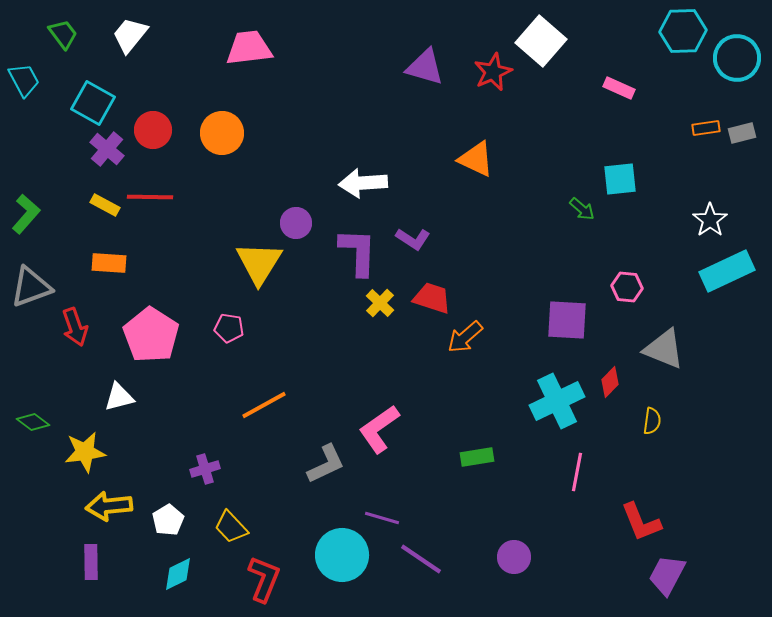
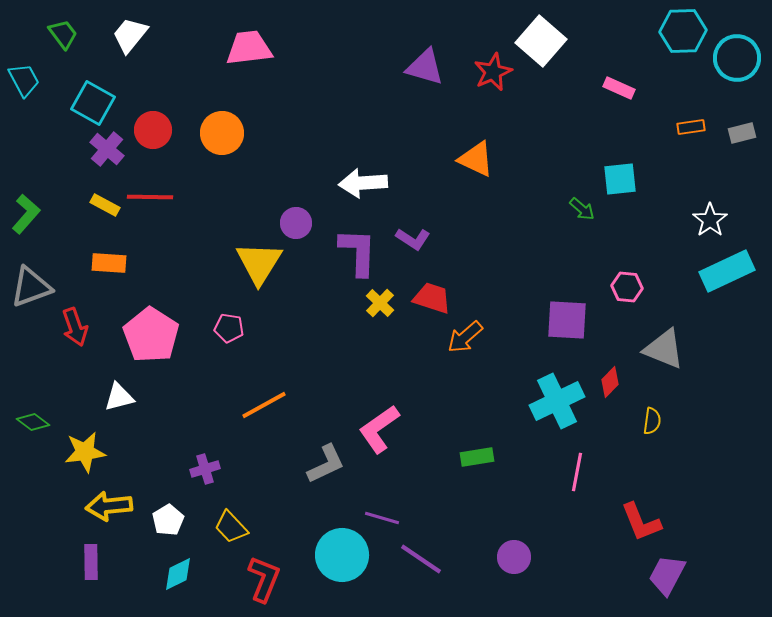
orange rectangle at (706, 128): moved 15 px left, 1 px up
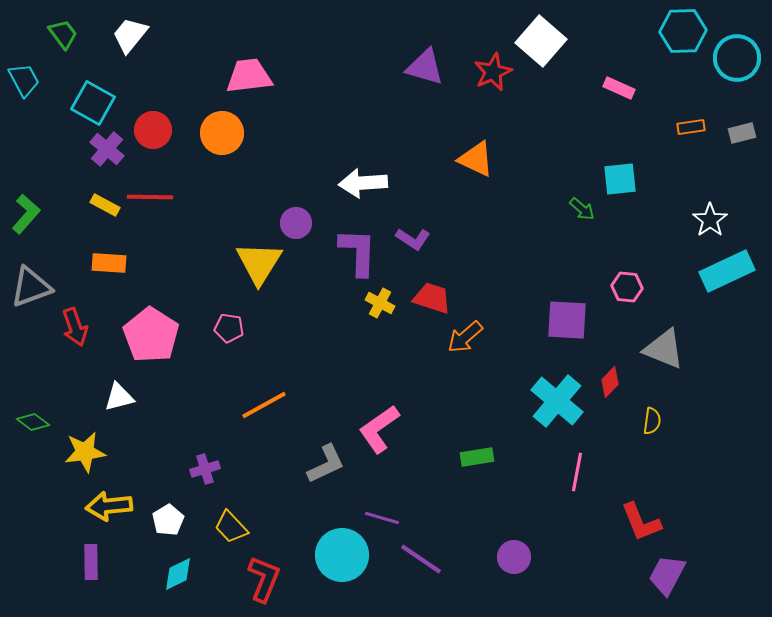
pink trapezoid at (249, 48): moved 28 px down
yellow cross at (380, 303): rotated 16 degrees counterclockwise
cyan cross at (557, 401): rotated 24 degrees counterclockwise
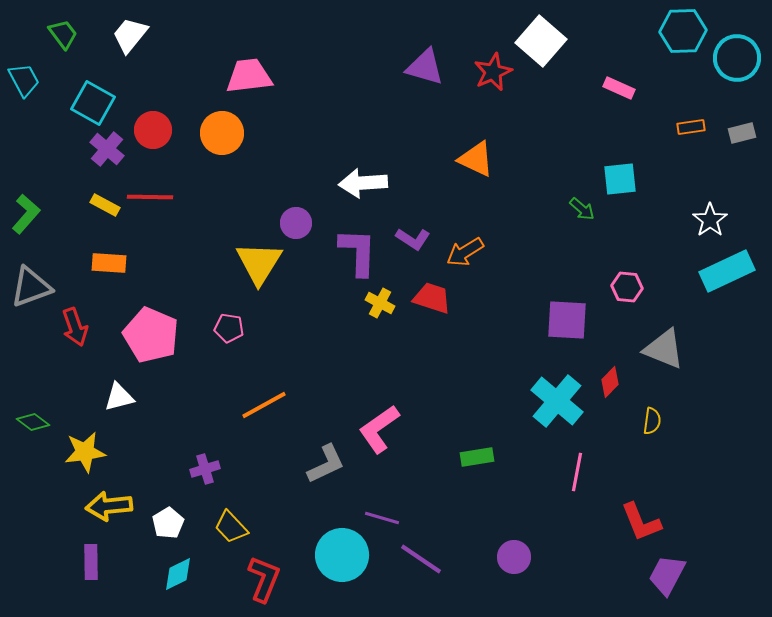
pink pentagon at (151, 335): rotated 10 degrees counterclockwise
orange arrow at (465, 337): moved 85 px up; rotated 9 degrees clockwise
white pentagon at (168, 520): moved 3 px down
